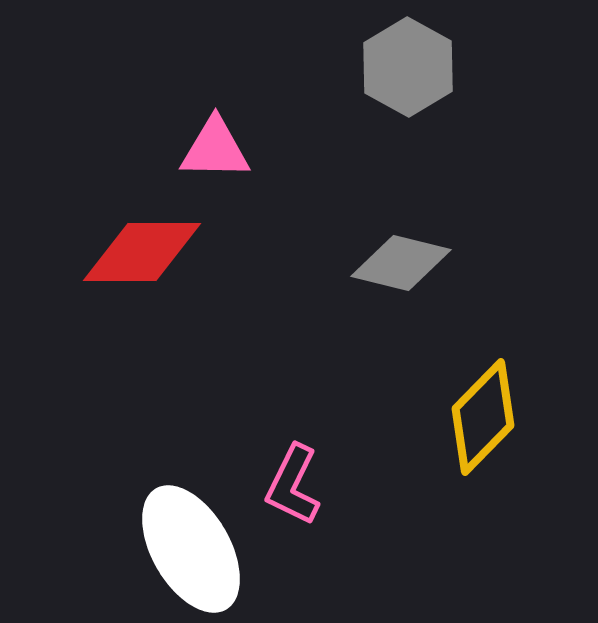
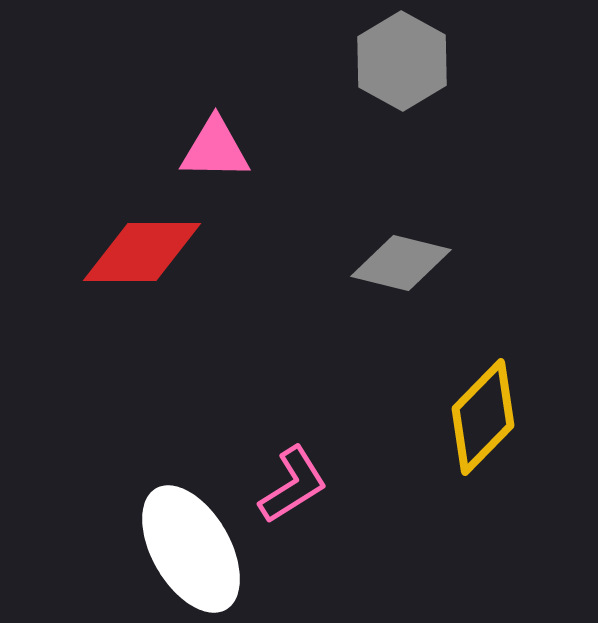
gray hexagon: moved 6 px left, 6 px up
pink L-shape: rotated 148 degrees counterclockwise
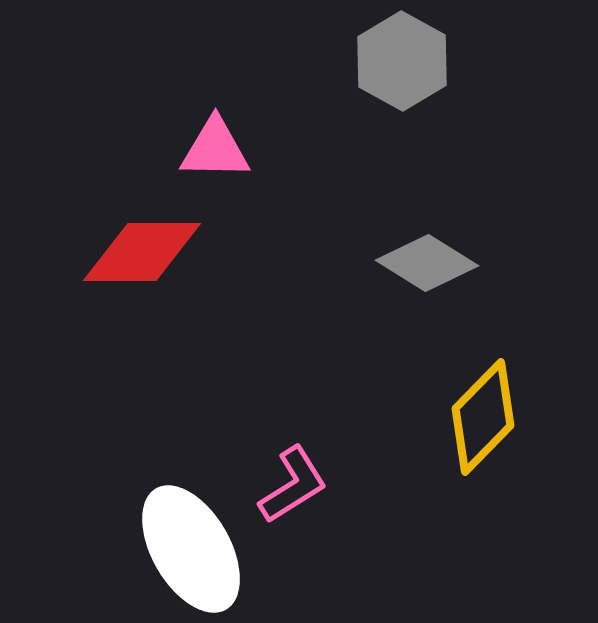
gray diamond: moved 26 px right; rotated 18 degrees clockwise
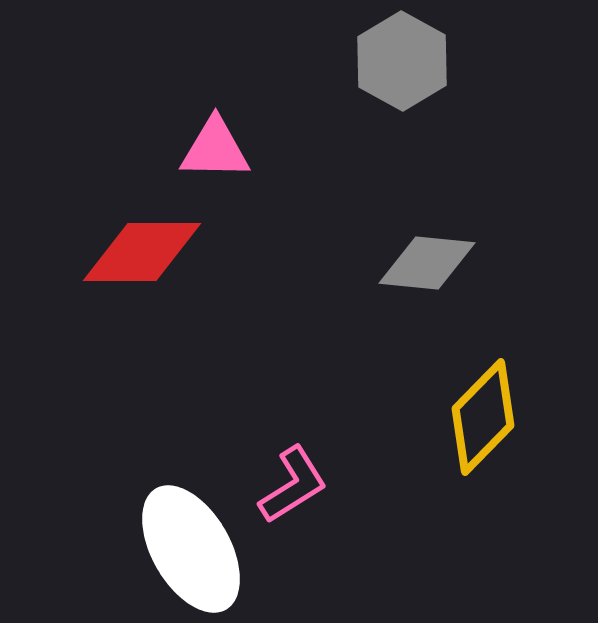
gray diamond: rotated 26 degrees counterclockwise
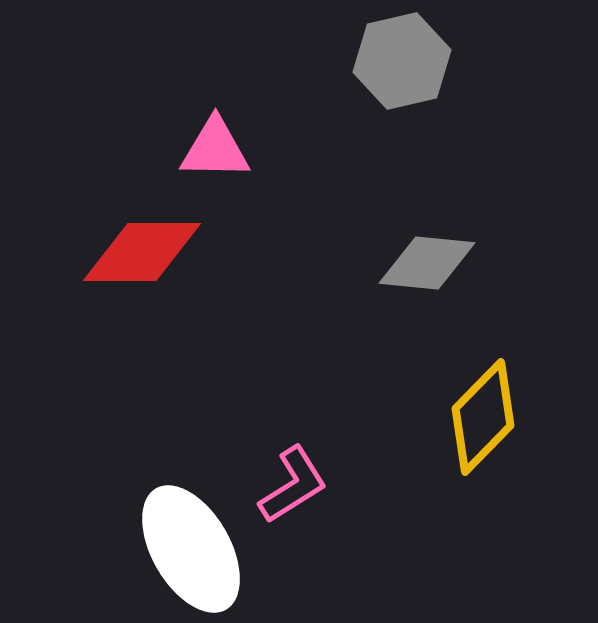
gray hexagon: rotated 18 degrees clockwise
